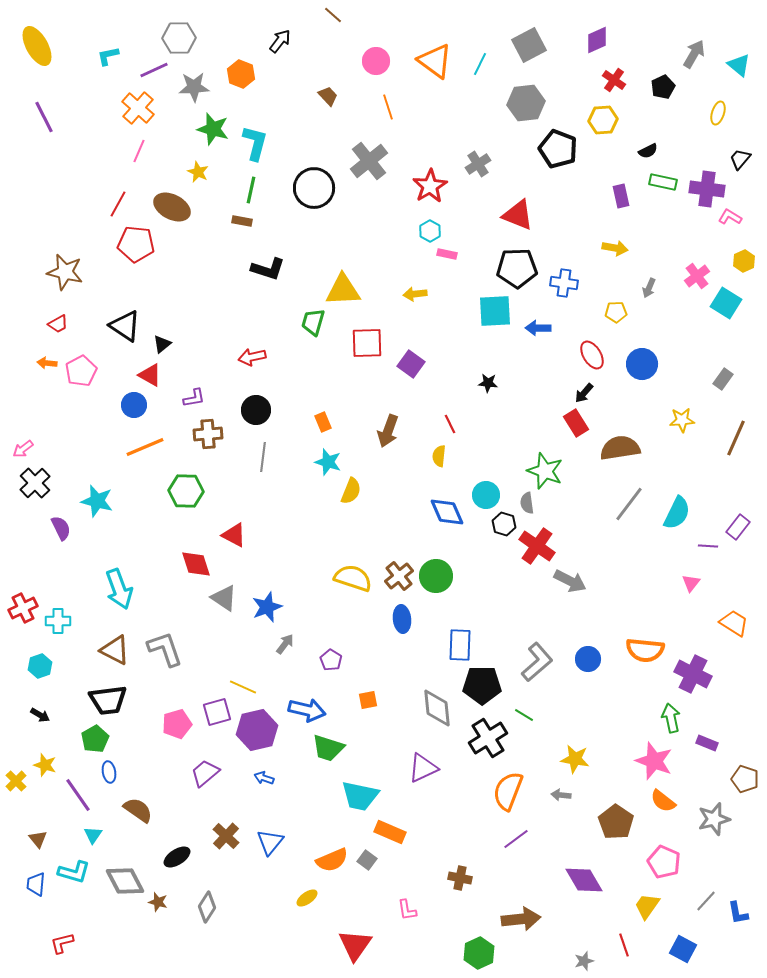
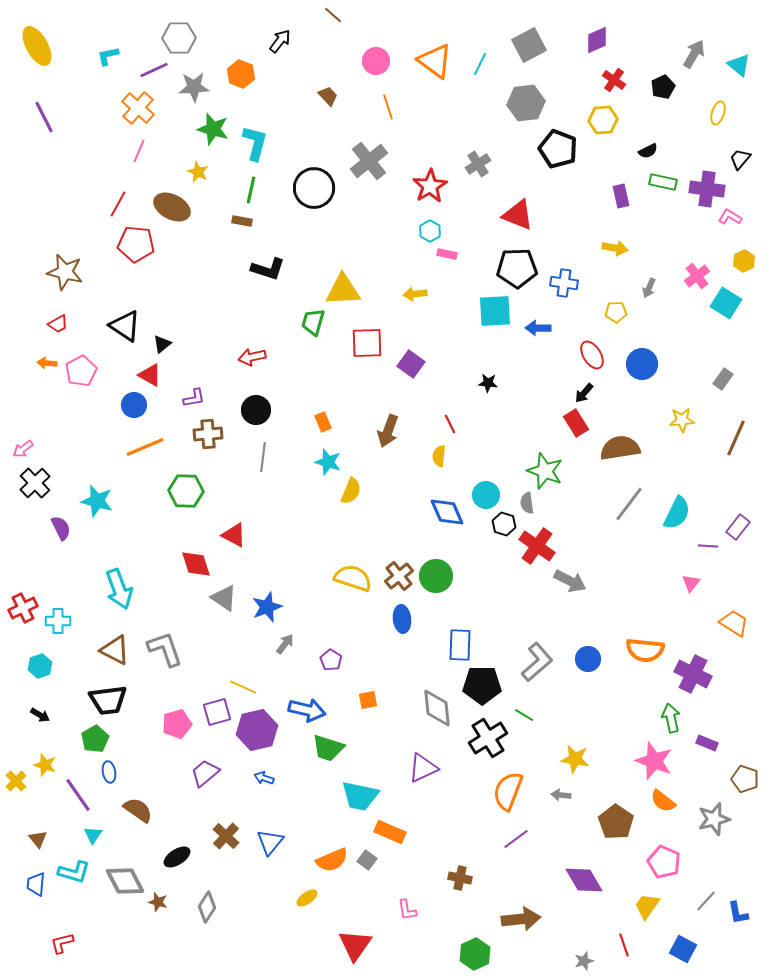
green hexagon at (479, 953): moved 4 px left, 1 px down
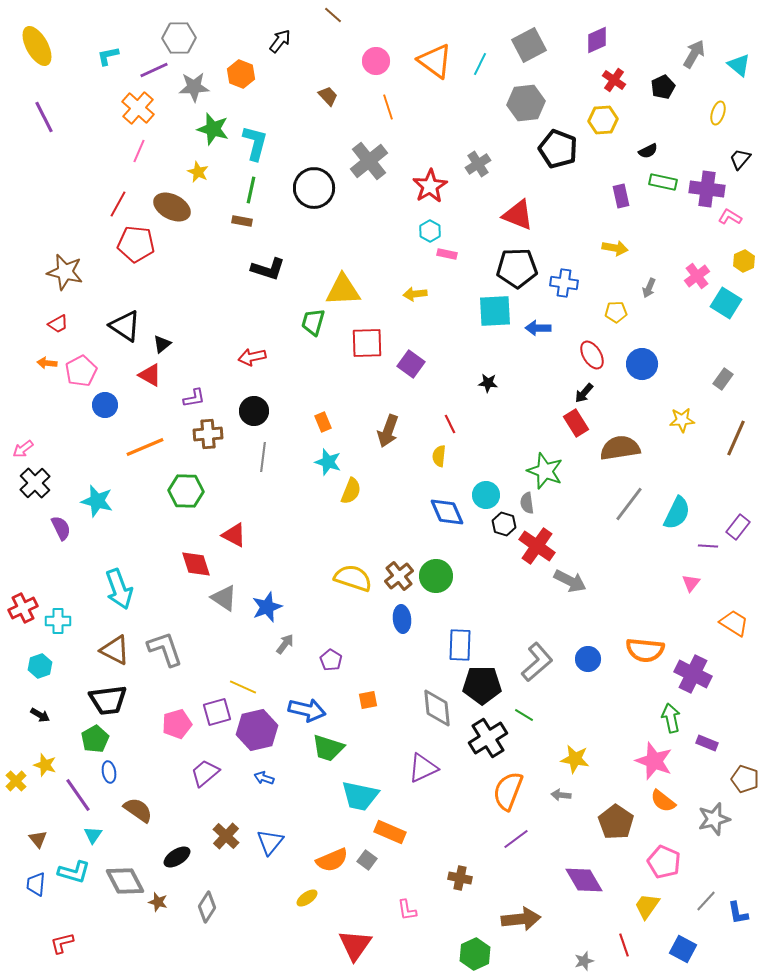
blue circle at (134, 405): moved 29 px left
black circle at (256, 410): moved 2 px left, 1 px down
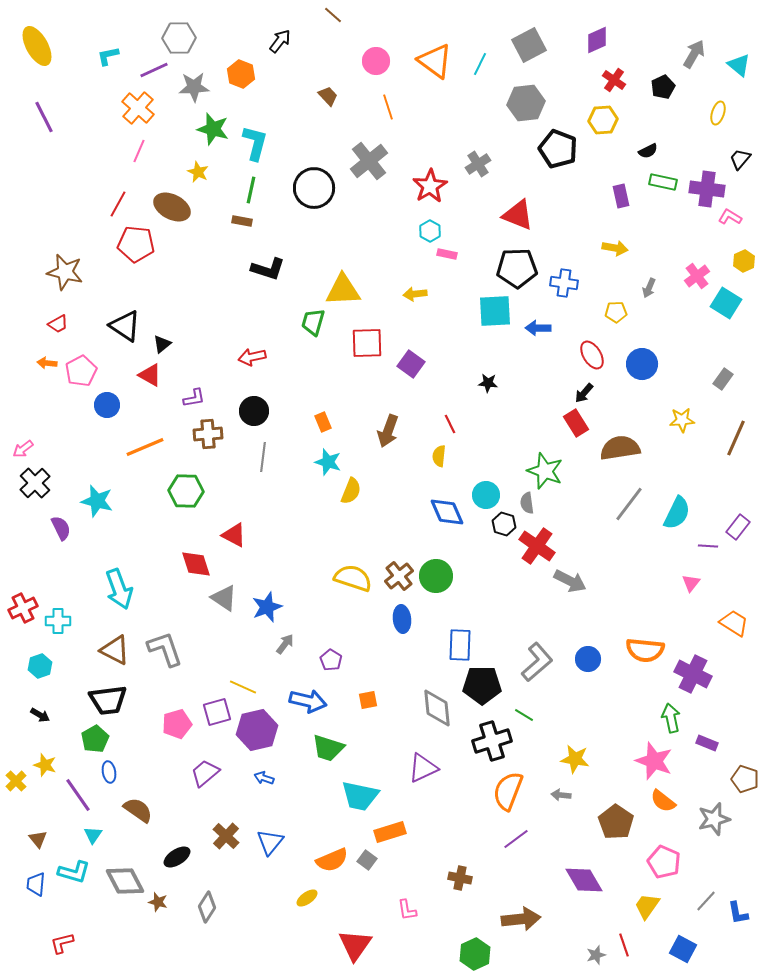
blue circle at (105, 405): moved 2 px right
blue arrow at (307, 710): moved 1 px right, 9 px up
black cross at (488, 738): moved 4 px right, 3 px down; rotated 15 degrees clockwise
orange rectangle at (390, 832): rotated 40 degrees counterclockwise
gray star at (584, 961): moved 12 px right, 6 px up
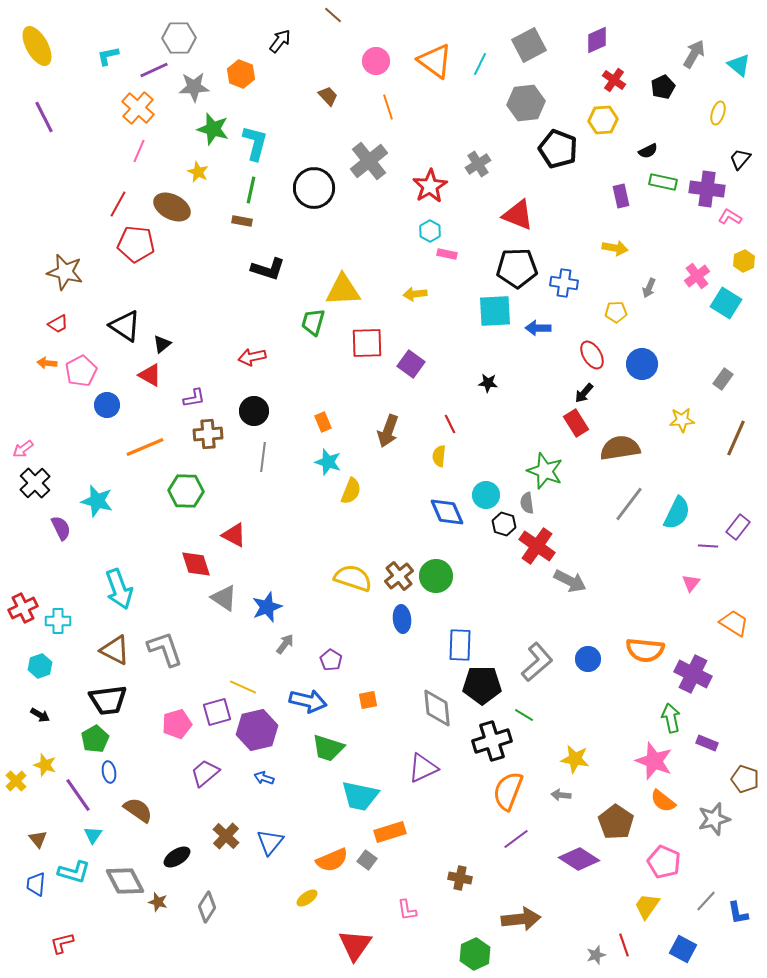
purple diamond at (584, 880): moved 5 px left, 21 px up; rotated 27 degrees counterclockwise
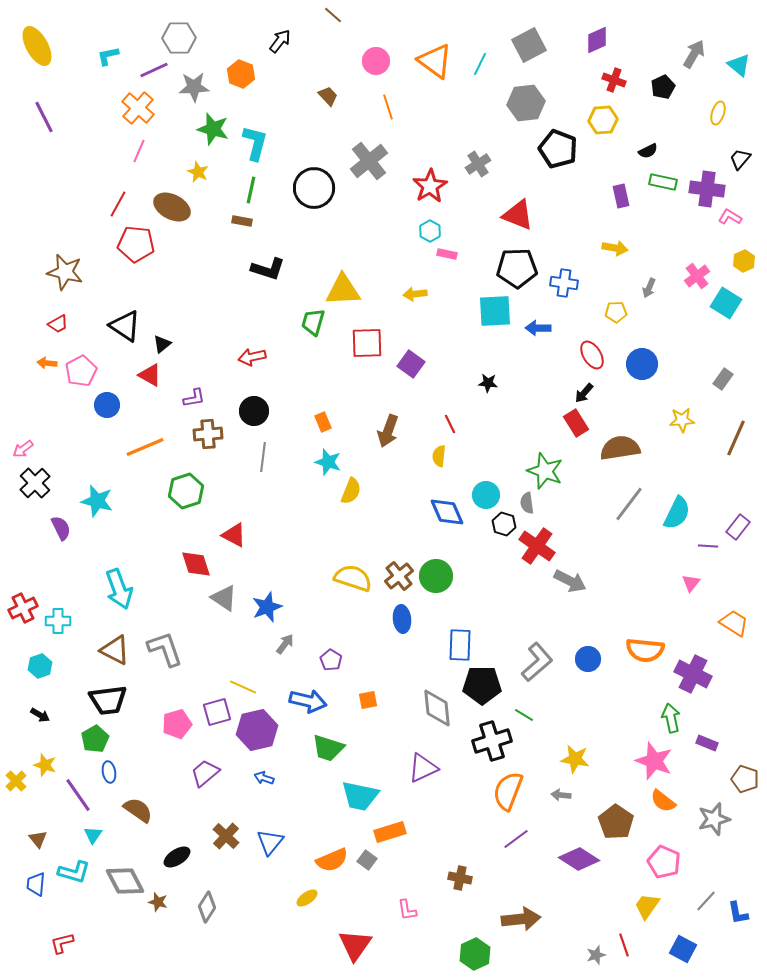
red cross at (614, 80): rotated 15 degrees counterclockwise
green hexagon at (186, 491): rotated 20 degrees counterclockwise
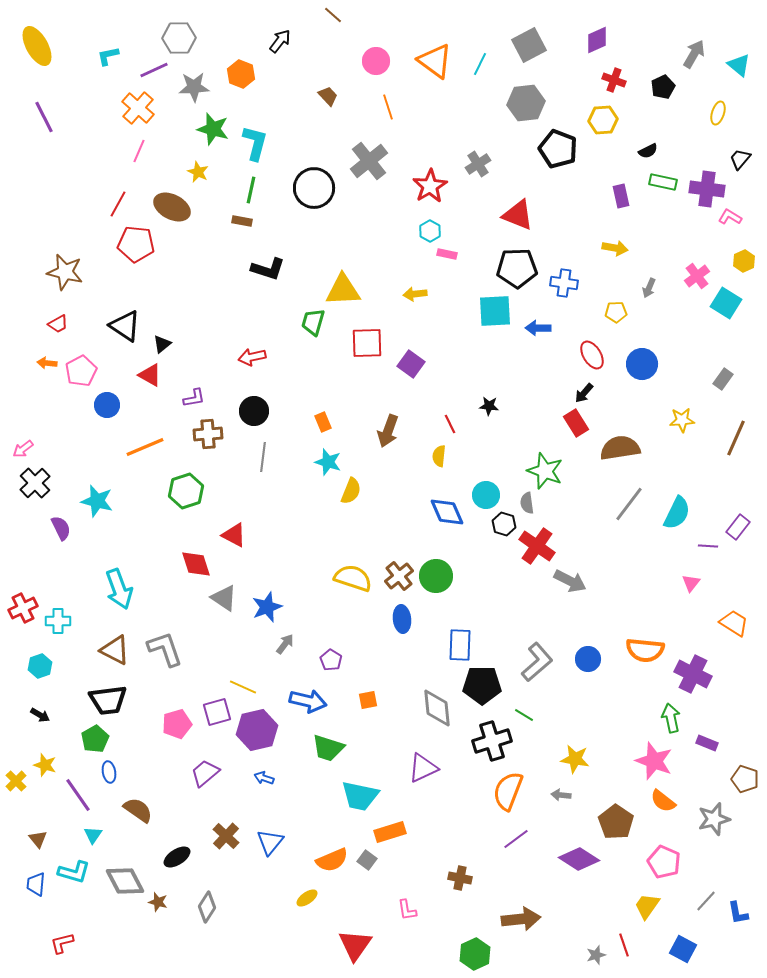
black star at (488, 383): moved 1 px right, 23 px down
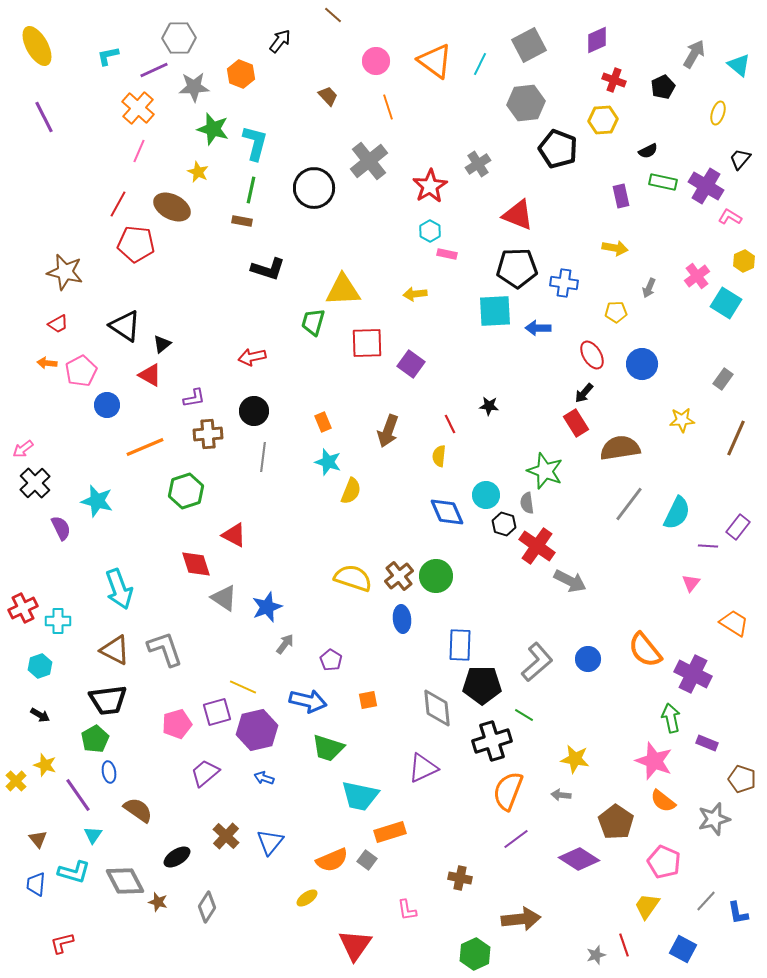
purple cross at (707, 189): moved 1 px left, 3 px up; rotated 24 degrees clockwise
orange semicircle at (645, 650): rotated 45 degrees clockwise
brown pentagon at (745, 779): moved 3 px left
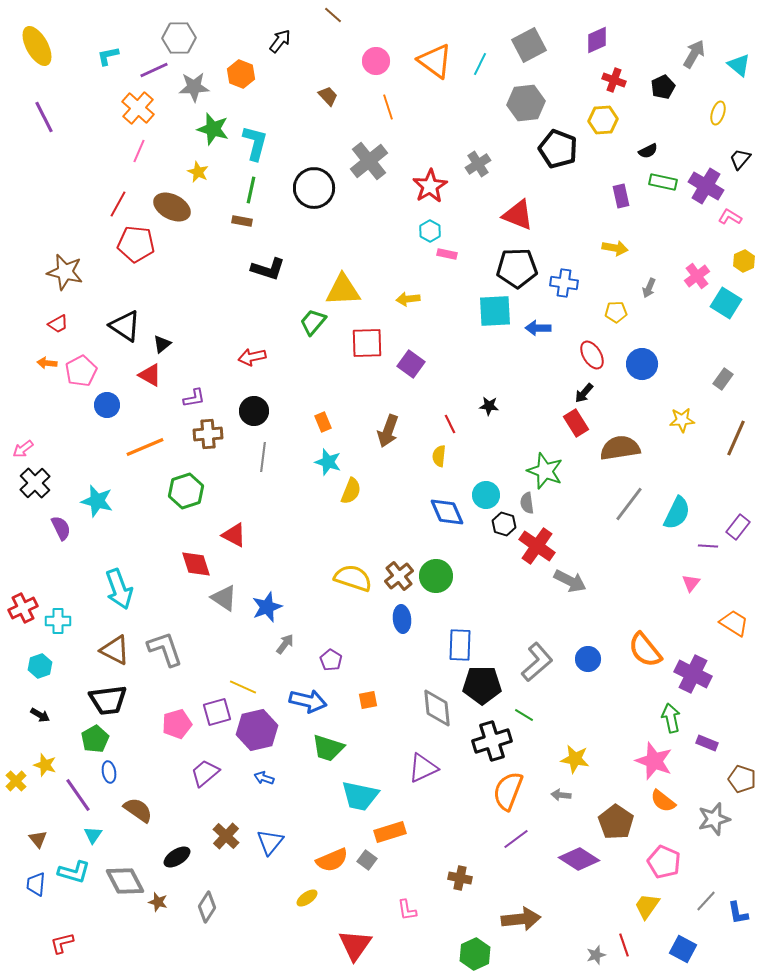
yellow arrow at (415, 294): moved 7 px left, 5 px down
green trapezoid at (313, 322): rotated 24 degrees clockwise
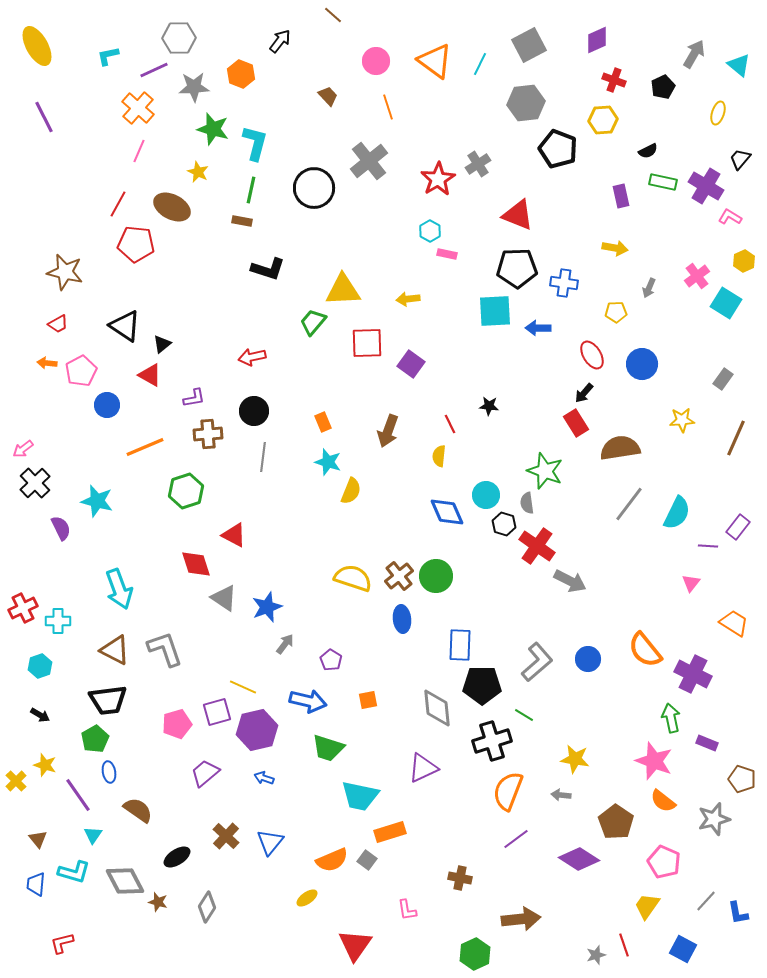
red star at (430, 186): moved 8 px right, 7 px up
